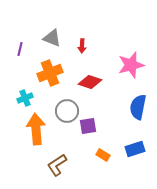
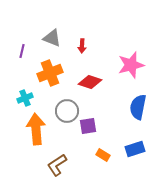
purple line: moved 2 px right, 2 px down
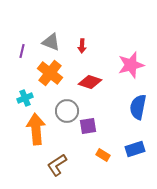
gray triangle: moved 1 px left, 4 px down
orange cross: rotated 30 degrees counterclockwise
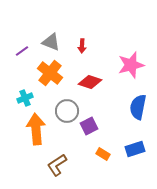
purple line: rotated 40 degrees clockwise
purple square: moved 1 px right; rotated 18 degrees counterclockwise
orange rectangle: moved 1 px up
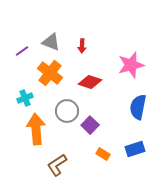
purple square: moved 1 px right, 1 px up; rotated 18 degrees counterclockwise
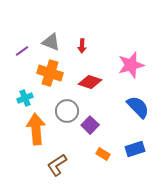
orange cross: rotated 20 degrees counterclockwise
blue semicircle: rotated 125 degrees clockwise
